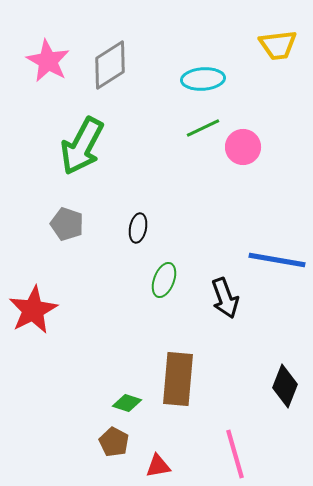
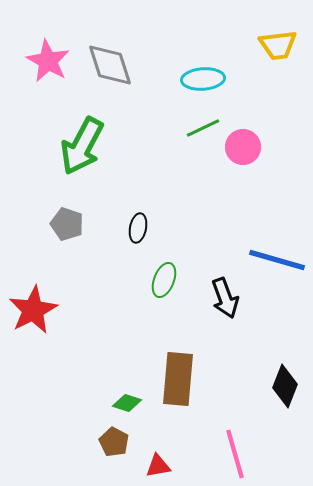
gray diamond: rotated 75 degrees counterclockwise
blue line: rotated 6 degrees clockwise
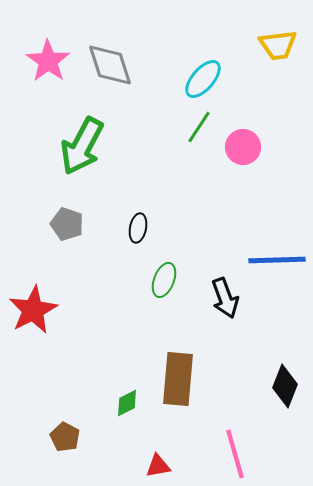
pink star: rotated 6 degrees clockwise
cyan ellipse: rotated 45 degrees counterclockwise
green line: moved 4 px left, 1 px up; rotated 32 degrees counterclockwise
blue line: rotated 18 degrees counterclockwise
green diamond: rotated 44 degrees counterclockwise
brown pentagon: moved 49 px left, 5 px up
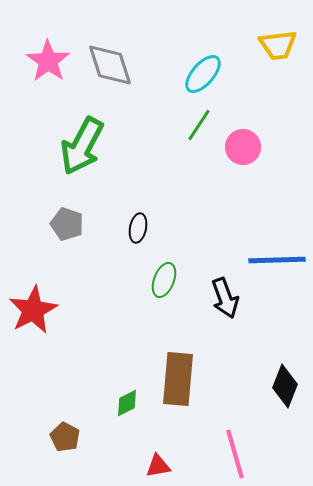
cyan ellipse: moved 5 px up
green line: moved 2 px up
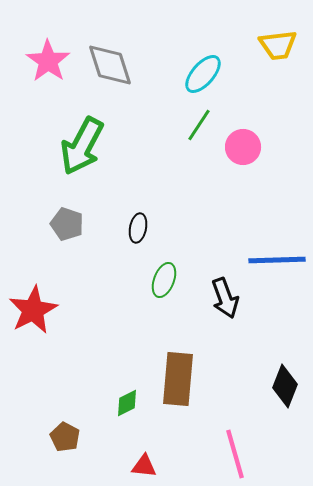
red triangle: moved 14 px left; rotated 16 degrees clockwise
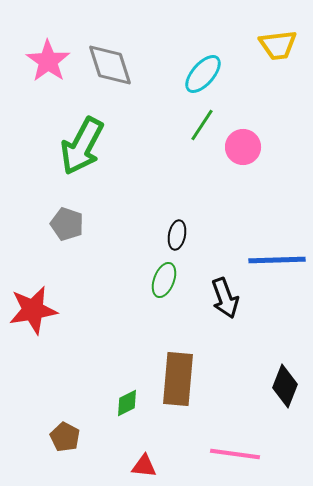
green line: moved 3 px right
black ellipse: moved 39 px right, 7 px down
red star: rotated 18 degrees clockwise
pink line: rotated 66 degrees counterclockwise
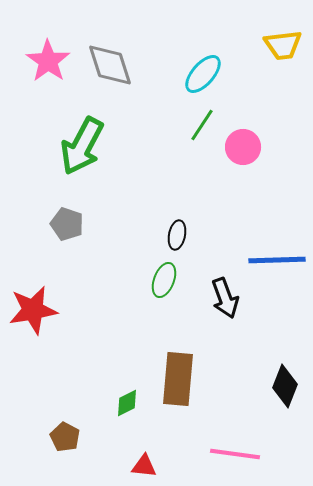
yellow trapezoid: moved 5 px right
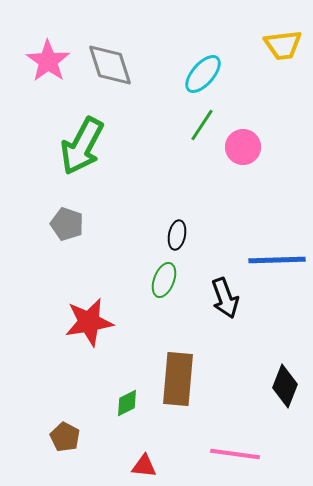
red star: moved 56 px right, 12 px down
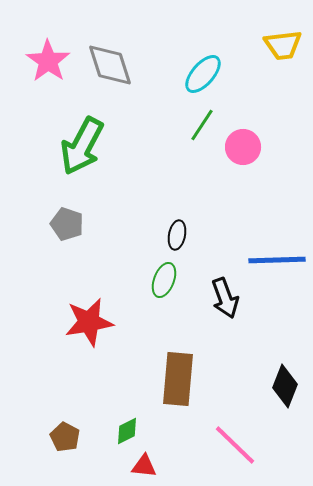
green diamond: moved 28 px down
pink line: moved 9 px up; rotated 36 degrees clockwise
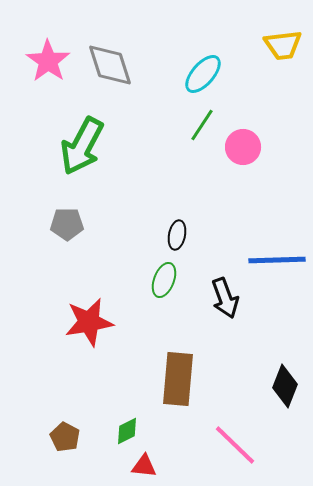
gray pentagon: rotated 20 degrees counterclockwise
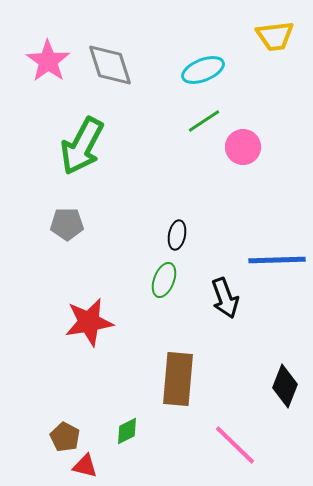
yellow trapezoid: moved 8 px left, 9 px up
cyan ellipse: moved 4 px up; rotated 27 degrees clockwise
green line: moved 2 px right, 4 px up; rotated 24 degrees clockwise
red triangle: moved 59 px left; rotated 8 degrees clockwise
